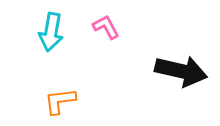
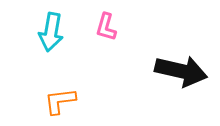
pink L-shape: rotated 136 degrees counterclockwise
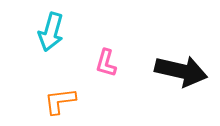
pink L-shape: moved 36 px down
cyan arrow: rotated 6 degrees clockwise
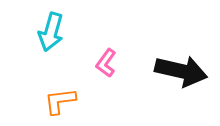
pink L-shape: rotated 20 degrees clockwise
